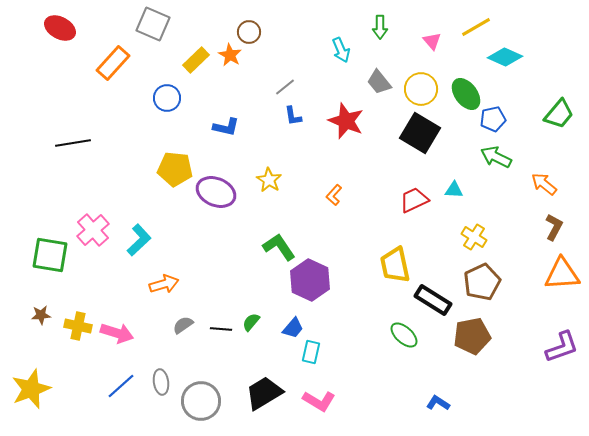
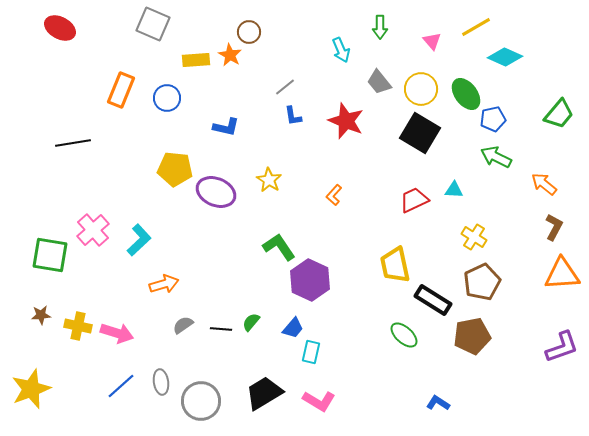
yellow rectangle at (196, 60): rotated 40 degrees clockwise
orange rectangle at (113, 63): moved 8 px right, 27 px down; rotated 20 degrees counterclockwise
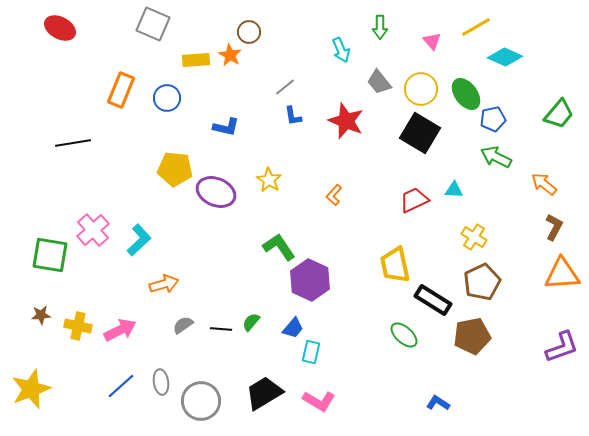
pink arrow at (117, 333): moved 3 px right, 3 px up; rotated 44 degrees counterclockwise
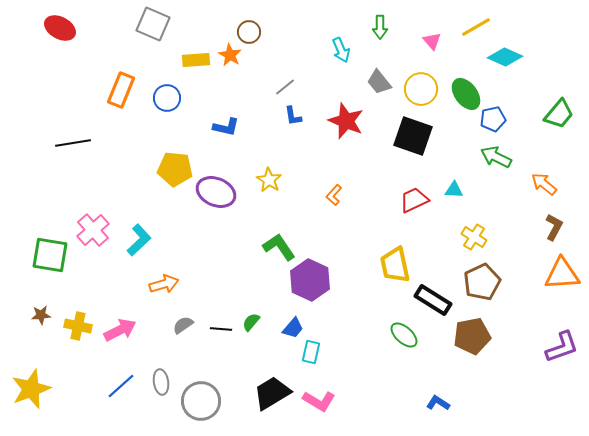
black square at (420, 133): moved 7 px left, 3 px down; rotated 12 degrees counterclockwise
black trapezoid at (264, 393): moved 8 px right
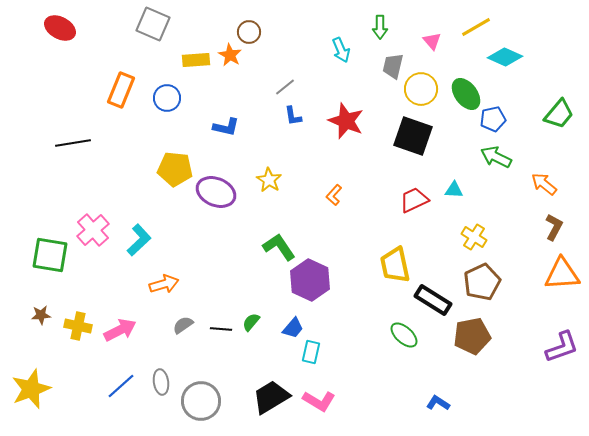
gray trapezoid at (379, 82): moved 14 px right, 16 px up; rotated 52 degrees clockwise
black trapezoid at (272, 393): moved 1 px left, 4 px down
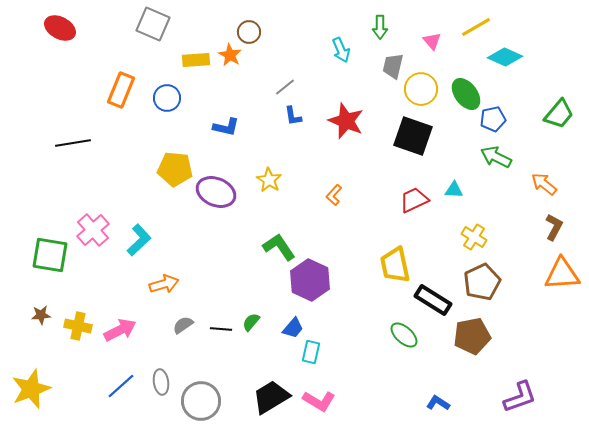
purple L-shape at (562, 347): moved 42 px left, 50 px down
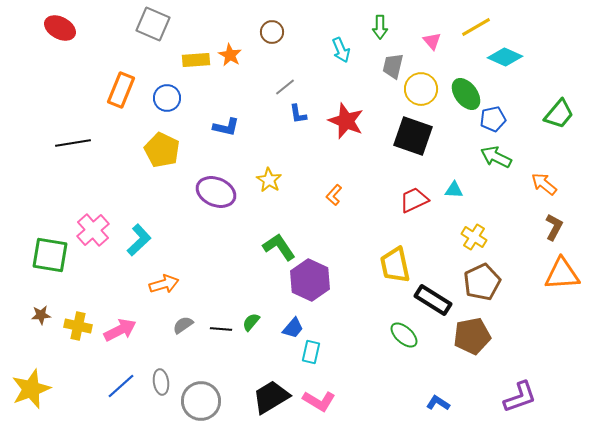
brown circle at (249, 32): moved 23 px right
blue L-shape at (293, 116): moved 5 px right, 2 px up
yellow pentagon at (175, 169): moved 13 px left, 19 px up; rotated 20 degrees clockwise
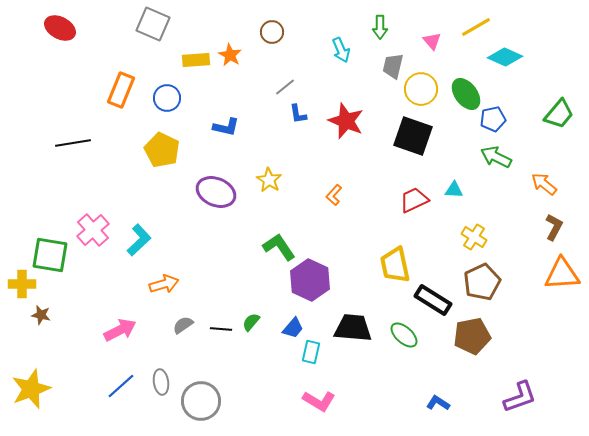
brown star at (41, 315): rotated 18 degrees clockwise
yellow cross at (78, 326): moved 56 px left, 42 px up; rotated 12 degrees counterclockwise
black trapezoid at (271, 397): moved 82 px right, 69 px up; rotated 36 degrees clockwise
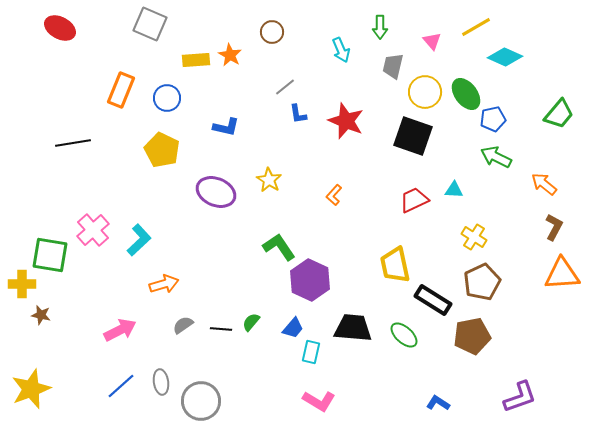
gray square at (153, 24): moved 3 px left
yellow circle at (421, 89): moved 4 px right, 3 px down
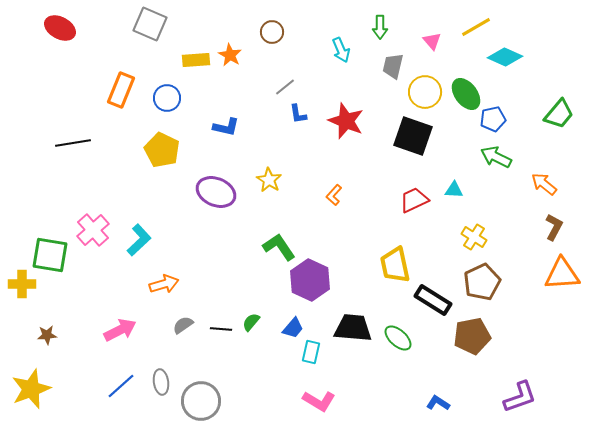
brown star at (41, 315): moved 6 px right, 20 px down; rotated 18 degrees counterclockwise
green ellipse at (404, 335): moved 6 px left, 3 px down
